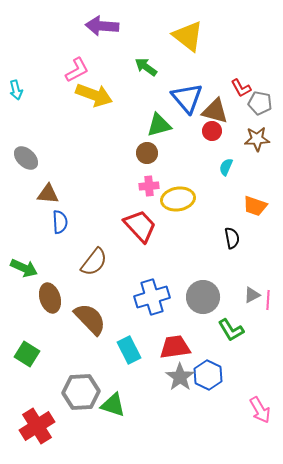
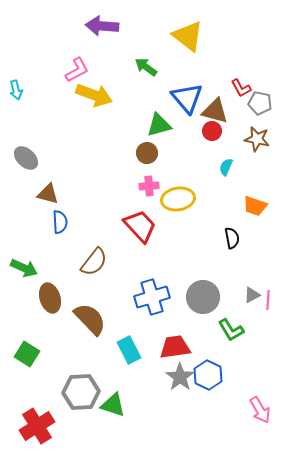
brown star at (257, 139): rotated 15 degrees clockwise
brown triangle at (48, 194): rotated 10 degrees clockwise
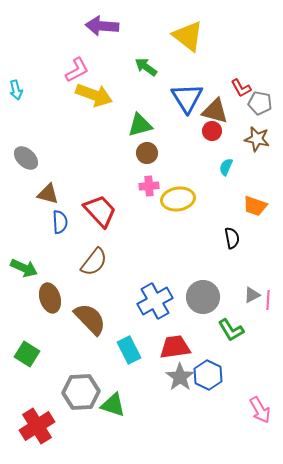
blue triangle at (187, 98): rotated 8 degrees clockwise
green triangle at (159, 125): moved 19 px left
red trapezoid at (140, 226): moved 40 px left, 15 px up
blue cross at (152, 297): moved 3 px right, 4 px down; rotated 12 degrees counterclockwise
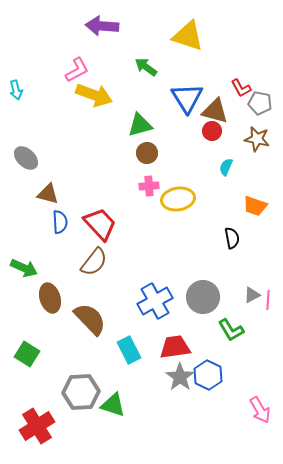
yellow triangle at (188, 36): rotated 20 degrees counterclockwise
red trapezoid at (100, 211): moved 13 px down
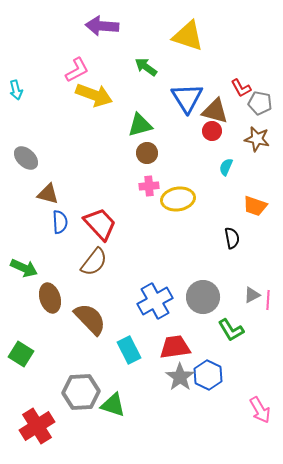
green square at (27, 354): moved 6 px left
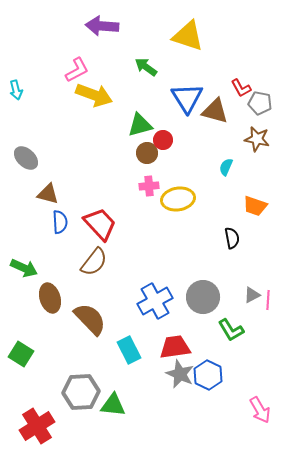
red circle at (212, 131): moved 49 px left, 9 px down
gray star at (180, 377): moved 3 px up; rotated 12 degrees counterclockwise
green triangle at (113, 405): rotated 12 degrees counterclockwise
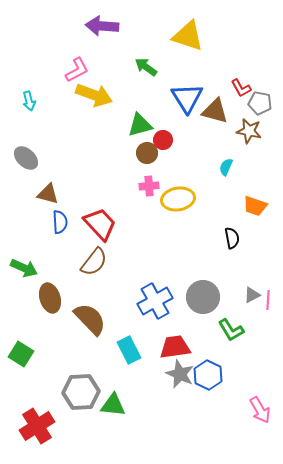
cyan arrow at (16, 90): moved 13 px right, 11 px down
brown star at (257, 139): moved 8 px left, 8 px up
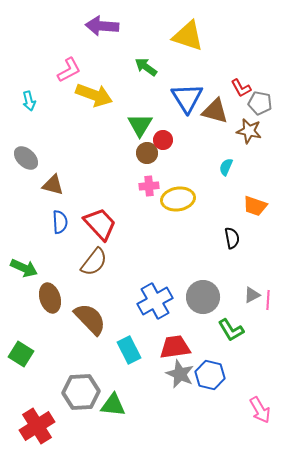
pink L-shape at (77, 70): moved 8 px left
green triangle at (140, 125): rotated 44 degrees counterclockwise
brown triangle at (48, 194): moved 5 px right, 9 px up
blue hexagon at (208, 375): moved 2 px right; rotated 12 degrees counterclockwise
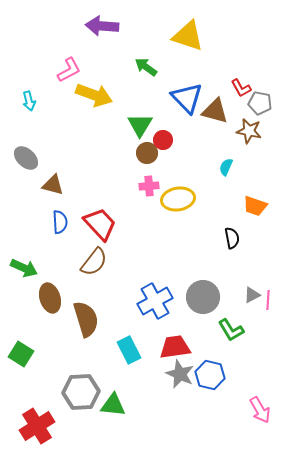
blue triangle at (187, 98): rotated 12 degrees counterclockwise
brown semicircle at (90, 319): moved 4 px left; rotated 27 degrees clockwise
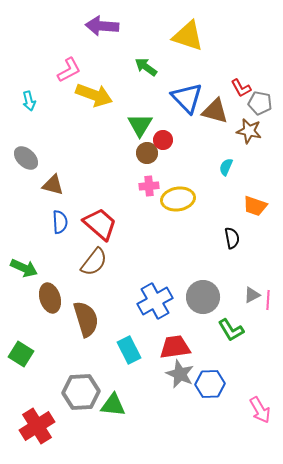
red trapezoid at (100, 224): rotated 6 degrees counterclockwise
blue hexagon at (210, 375): moved 9 px down; rotated 16 degrees counterclockwise
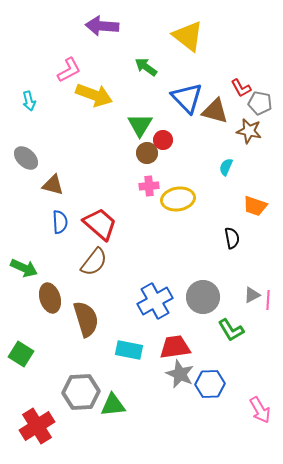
yellow triangle at (188, 36): rotated 20 degrees clockwise
cyan rectangle at (129, 350): rotated 52 degrees counterclockwise
green triangle at (113, 405): rotated 12 degrees counterclockwise
